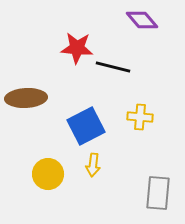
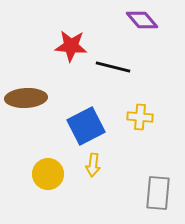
red star: moved 6 px left, 2 px up
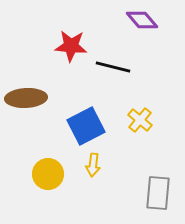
yellow cross: moved 3 px down; rotated 35 degrees clockwise
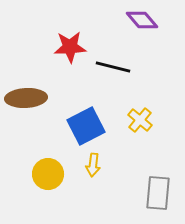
red star: moved 1 px left, 1 px down; rotated 8 degrees counterclockwise
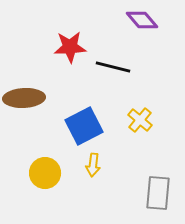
brown ellipse: moved 2 px left
blue square: moved 2 px left
yellow circle: moved 3 px left, 1 px up
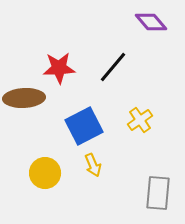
purple diamond: moved 9 px right, 2 px down
red star: moved 11 px left, 21 px down
black line: rotated 64 degrees counterclockwise
yellow cross: rotated 15 degrees clockwise
yellow arrow: rotated 30 degrees counterclockwise
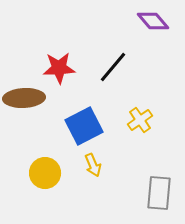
purple diamond: moved 2 px right, 1 px up
gray rectangle: moved 1 px right
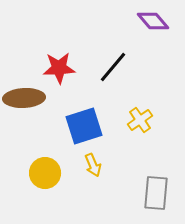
blue square: rotated 9 degrees clockwise
gray rectangle: moved 3 px left
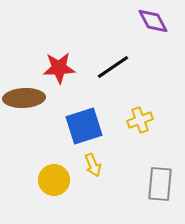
purple diamond: rotated 12 degrees clockwise
black line: rotated 16 degrees clockwise
yellow cross: rotated 15 degrees clockwise
yellow circle: moved 9 px right, 7 px down
gray rectangle: moved 4 px right, 9 px up
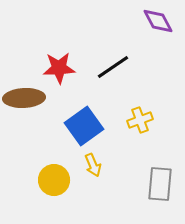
purple diamond: moved 5 px right
blue square: rotated 18 degrees counterclockwise
